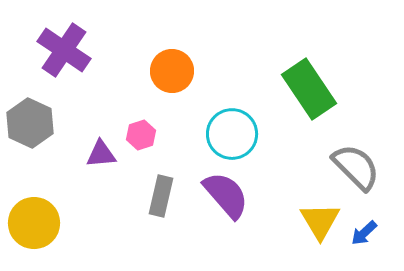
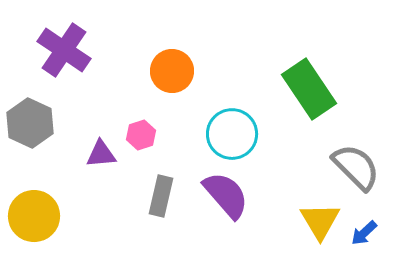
yellow circle: moved 7 px up
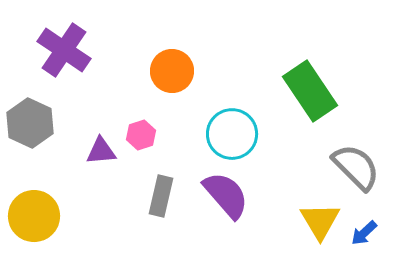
green rectangle: moved 1 px right, 2 px down
purple triangle: moved 3 px up
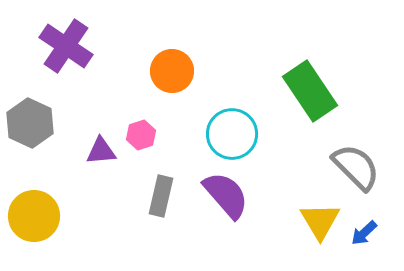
purple cross: moved 2 px right, 4 px up
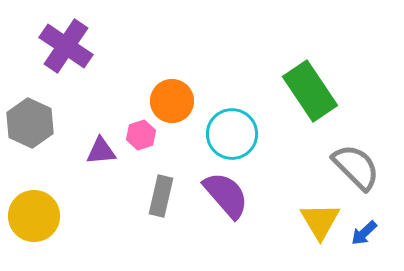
orange circle: moved 30 px down
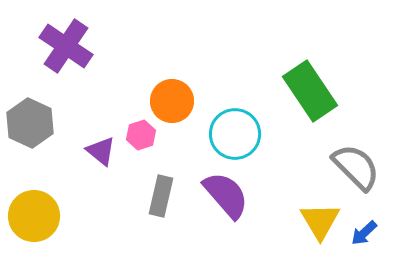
cyan circle: moved 3 px right
purple triangle: rotated 44 degrees clockwise
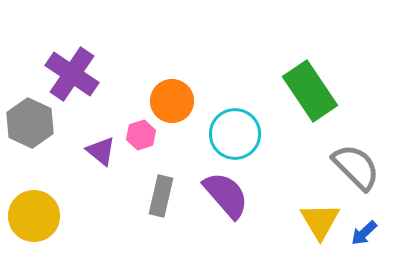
purple cross: moved 6 px right, 28 px down
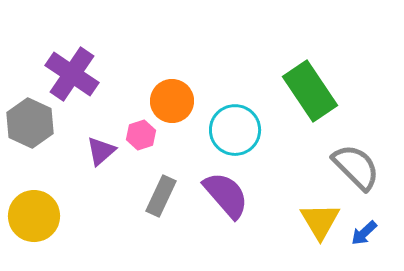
cyan circle: moved 4 px up
purple triangle: rotated 40 degrees clockwise
gray rectangle: rotated 12 degrees clockwise
